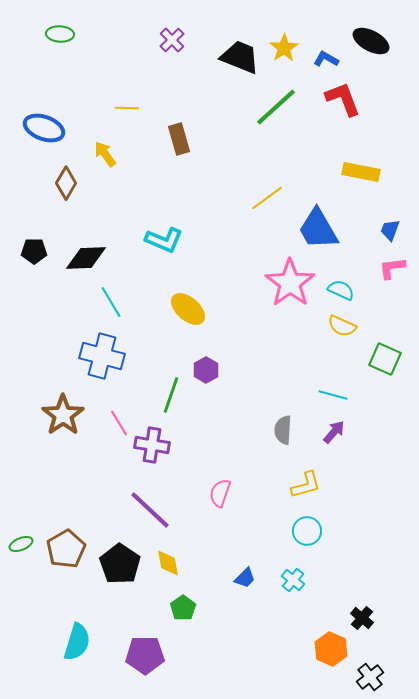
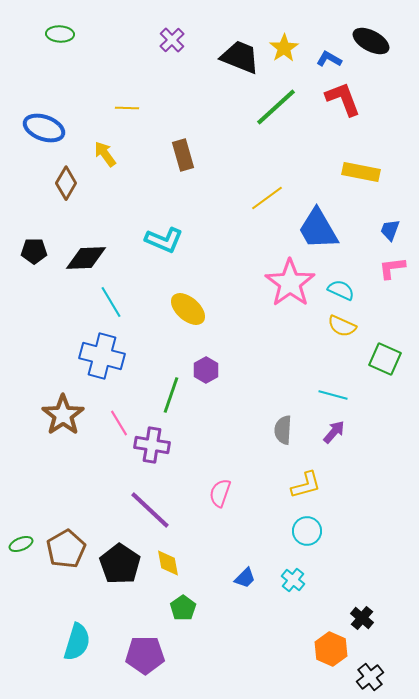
blue L-shape at (326, 59): moved 3 px right
brown rectangle at (179, 139): moved 4 px right, 16 px down
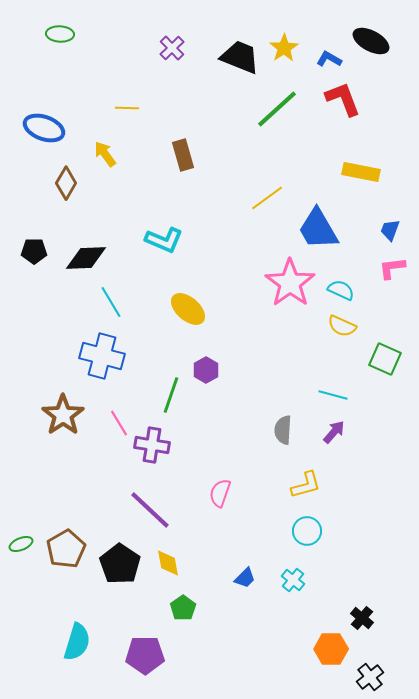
purple cross at (172, 40): moved 8 px down
green line at (276, 107): moved 1 px right, 2 px down
orange hexagon at (331, 649): rotated 24 degrees counterclockwise
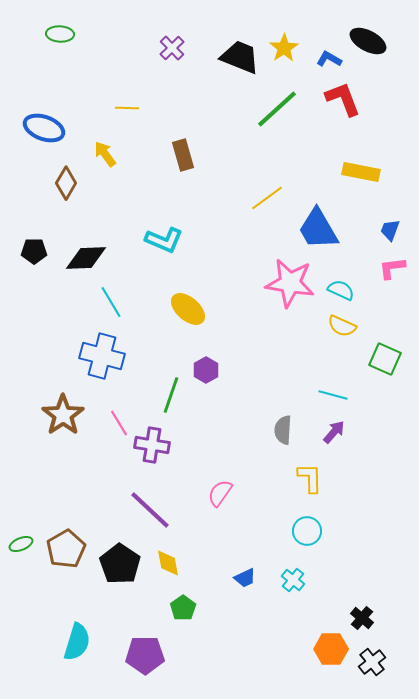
black ellipse at (371, 41): moved 3 px left
pink star at (290, 283): rotated 27 degrees counterclockwise
yellow L-shape at (306, 485): moved 4 px right, 7 px up; rotated 76 degrees counterclockwise
pink semicircle at (220, 493): rotated 16 degrees clockwise
blue trapezoid at (245, 578): rotated 20 degrees clockwise
black cross at (370, 677): moved 2 px right, 15 px up
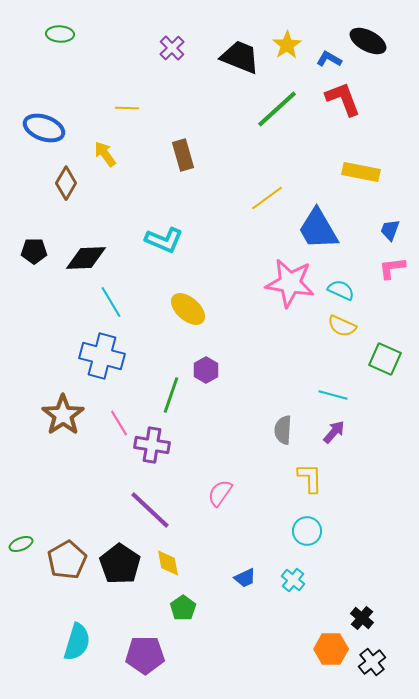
yellow star at (284, 48): moved 3 px right, 3 px up
brown pentagon at (66, 549): moved 1 px right, 11 px down
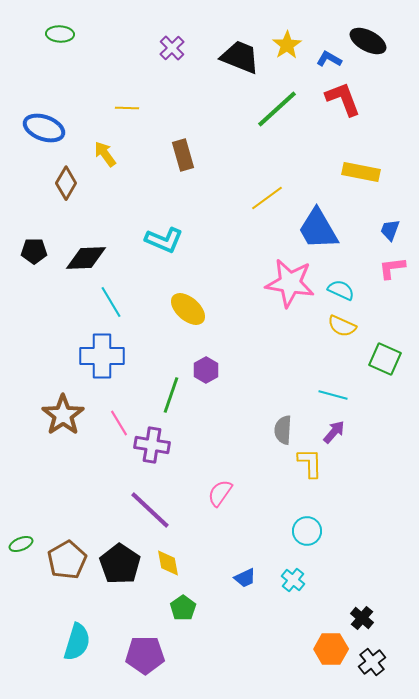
blue cross at (102, 356): rotated 15 degrees counterclockwise
yellow L-shape at (310, 478): moved 15 px up
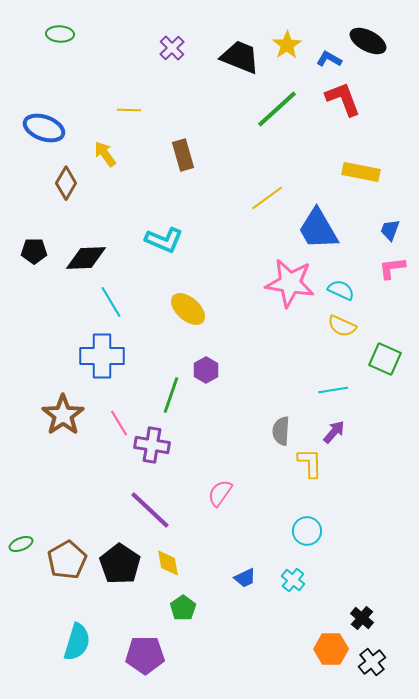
yellow line at (127, 108): moved 2 px right, 2 px down
cyan line at (333, 395): moved 5 px up; rotated 24 degrees counterclockwise
gray semicircle at (283, 430): moved 2 px left, 1 px down
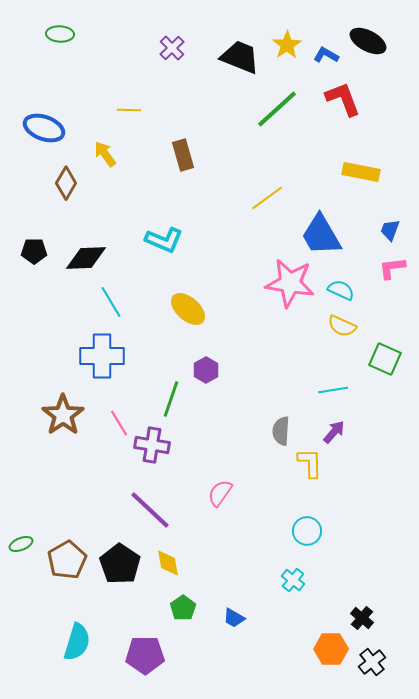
blue L-shape at (329, 59): moved 3 px left, 4 px up
blue trapezoid at (318, 229): moved 3 px right, 6 px down
green line at (171, 395): moved 4 px down
blue trapezoid at (245, 578): moved 11 px left, 40 px down; rotated 55 degrees clockwise
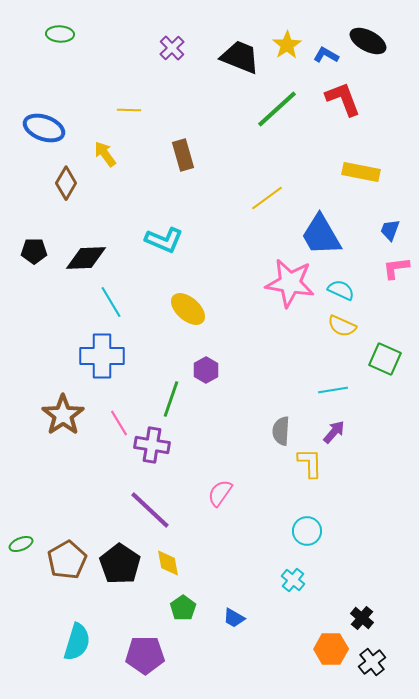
pink L-shape at (392, 268): moved 4 px right
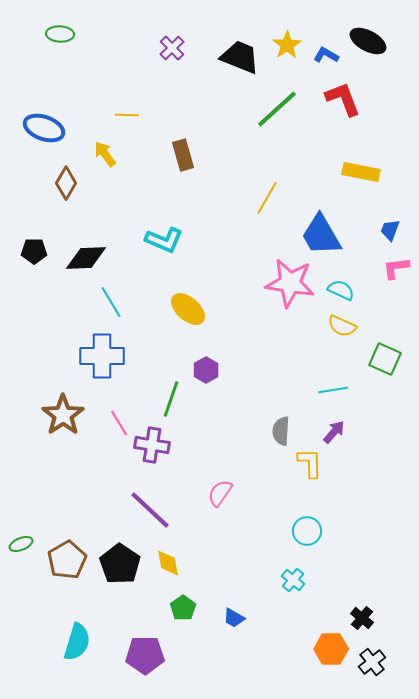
yellow line at (129, 110): moved 2 px left, 5 px down
yellow line at (267, 198): rotated 24 degrees counterclockwise
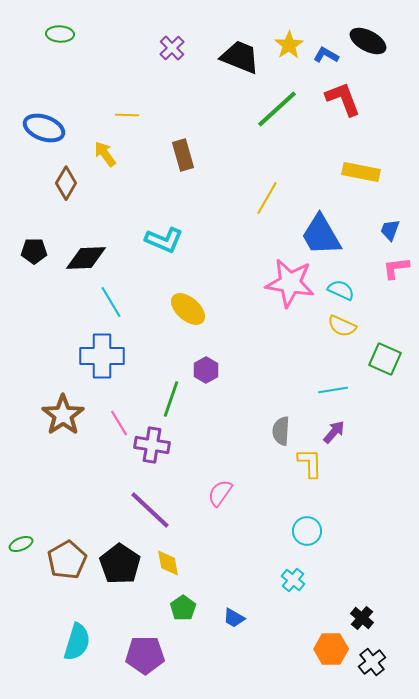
yellow star at (287, 45): moved 2 px right
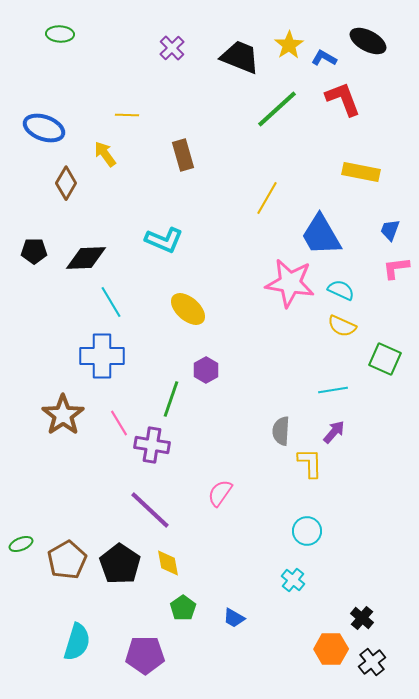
blue L-shape at (326, 55): moved 2 px left, 3 px down
